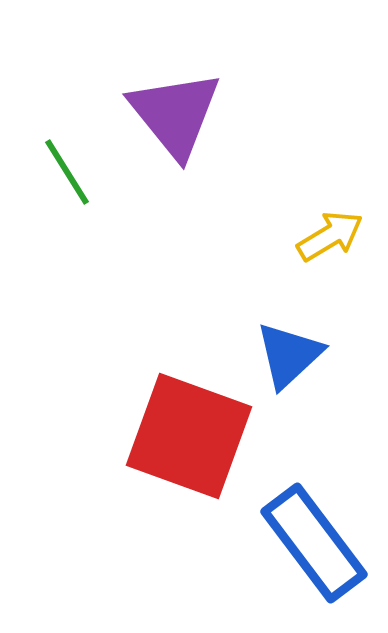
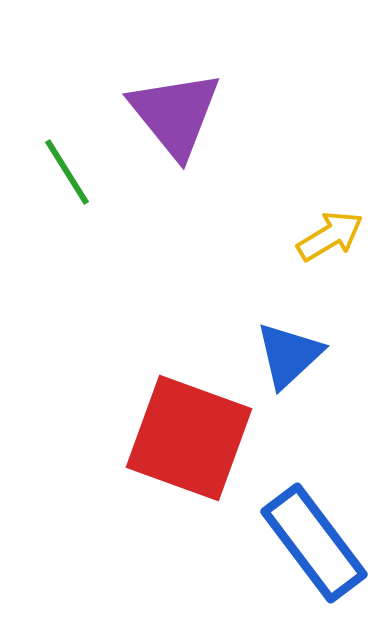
red square: moved 2 px down
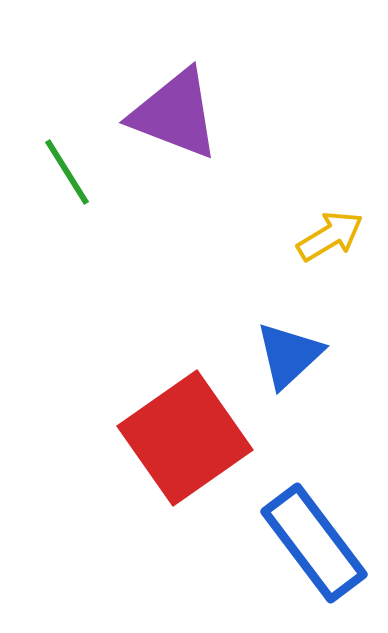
purple triangle: rotated 30 degrees counterclockwise
red square: moved 4 px left; rotated 35 degrees clockwise
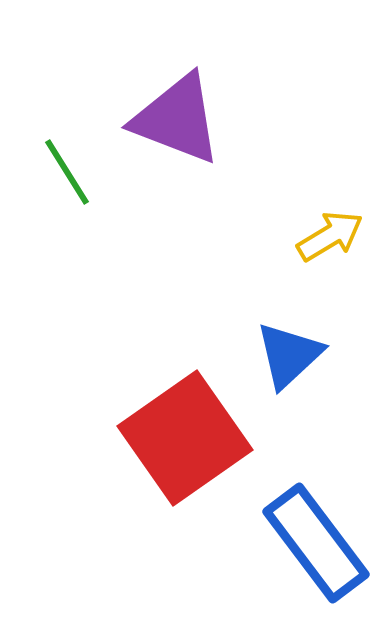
purple triangle: moved 2 px right, 5 px down
blue rectangle: moved 2 px right
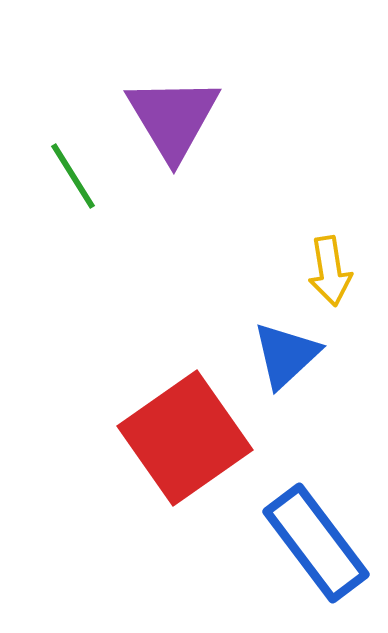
purple triangle: moved 4 px left, 1 px up; rotated 38 degrees clockwise
green line: moved 6 px right, 4 px down
yellow arrow: moved 35 px down; rotated 112 degrees clockwise
blue triangle: moved 3 px left
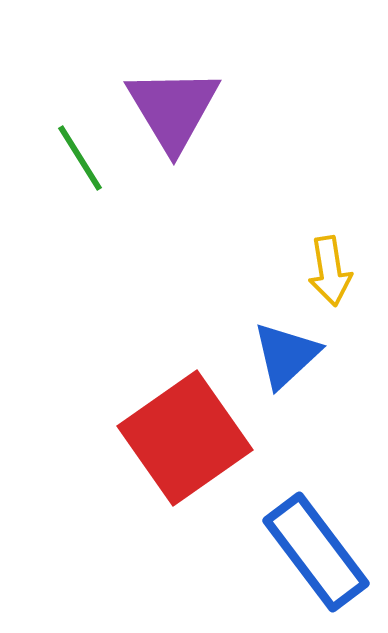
purple triangle: moved 9 px up
green line: moved 7 px right, 18 px up
blue rectangle: moved 9 px down
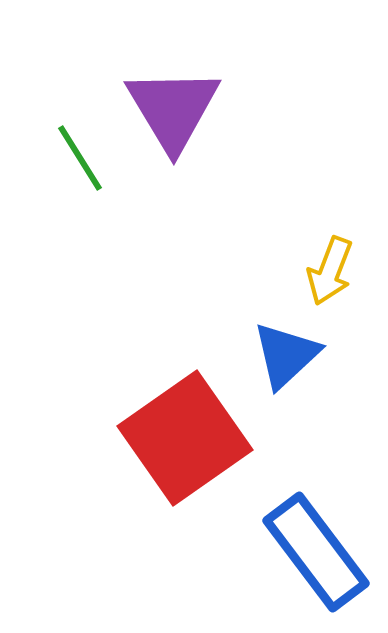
yellow arrow: rotated 30 degrees clockwise
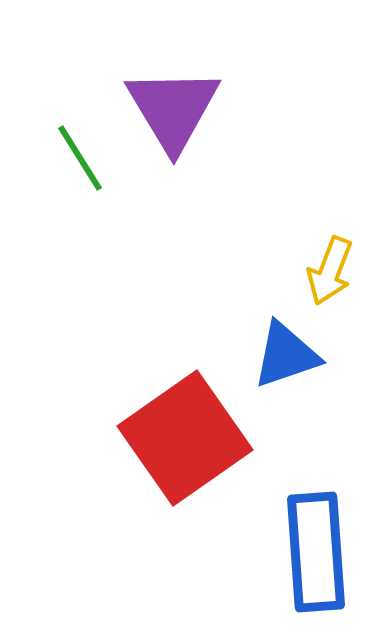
blue triangle: rotated 24 degrees clockwise
blue rectangle: rotated 33 degrees clockwise
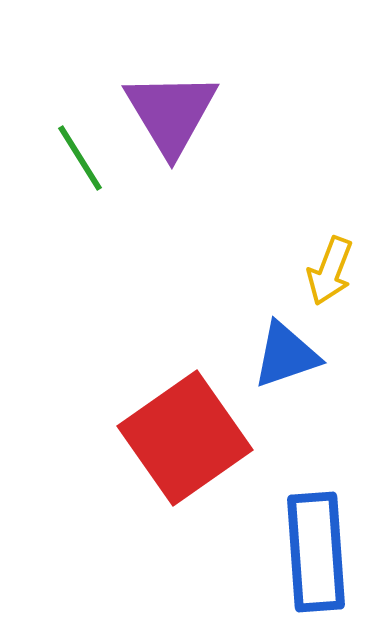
purple triangle: moved 2 px left, 4 px down
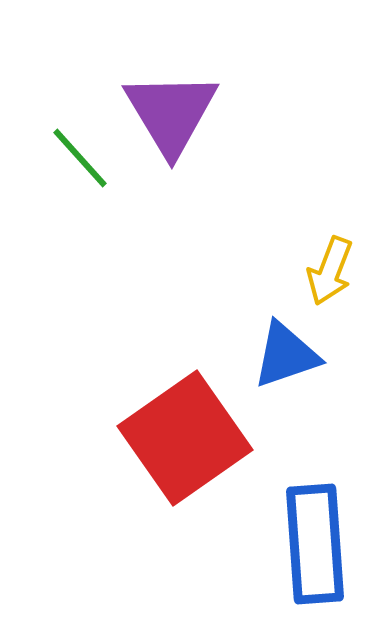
green line: rotated 10 degrees counterclockwise
blue rectangle: moved 1 px left, 8 px up
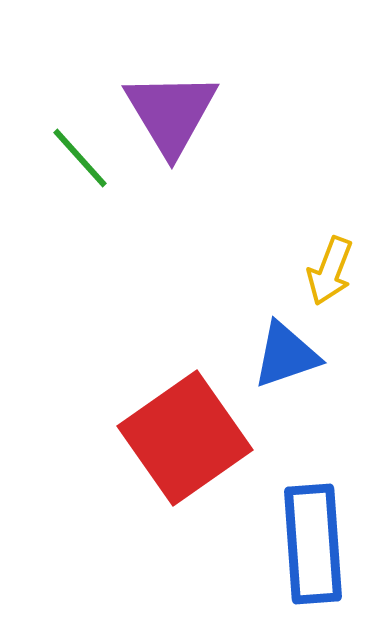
blue rectangle: moved 2 px left
